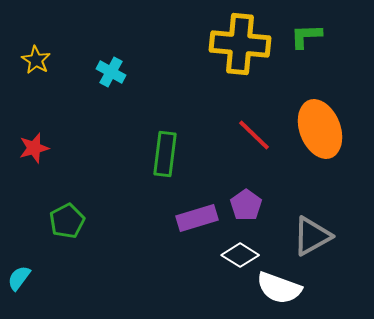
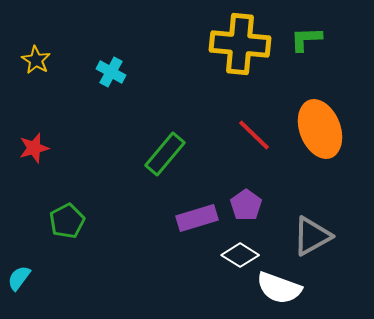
green L-shape: moved 3 px down
green rectangle: rotated 33 degrees clockwise
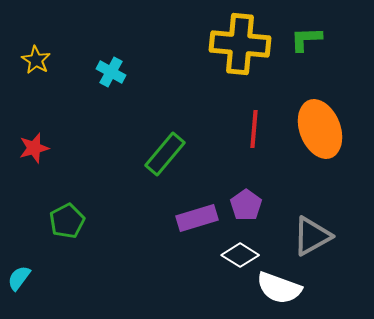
red line: moved 6 px up; rotated 51 degrees clockwise
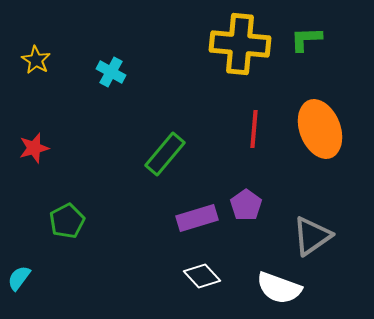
gray triangle: rotated 6 degrees counterclockwise
white diamond: moved 38 px left, 21 px down; rotated 15 degrees clockwise
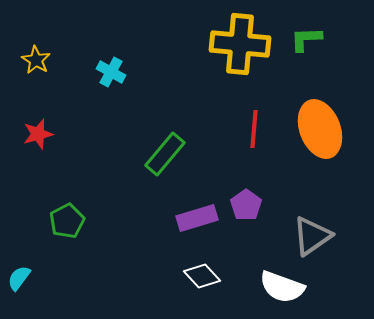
red star: moved 4 px right, 14 px up
white semicircle: moved 3 px right, 1 px up
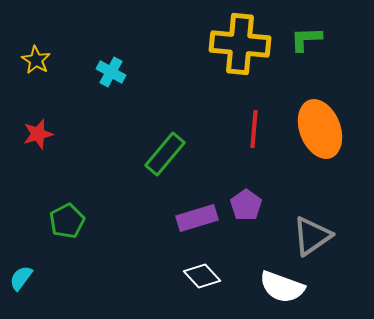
cyan semicircle: moved 2 px right
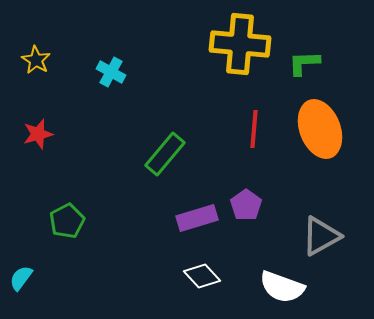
green L-shape: moved 2 px left, 24 px down
gray triangle: moved 9 px right; rotated 6 degrees clockwise
